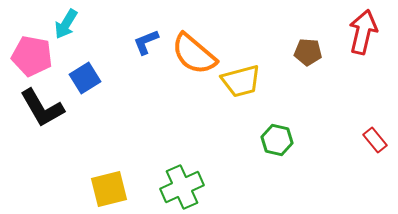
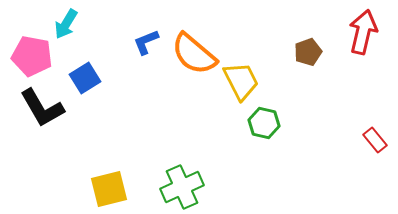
brown pentagon: rotated 24 degrees counterclockwise
yellow trapezoid: rotated 102 degrees counterclockwise
green hexagon: moved 13 px left, 17 px up
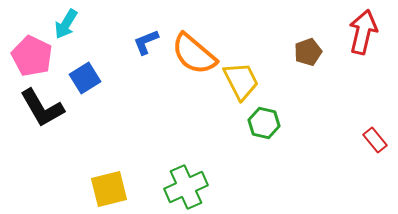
pink pentagon: rotated 15 degrees clockwise
green cross: moved 4 px right
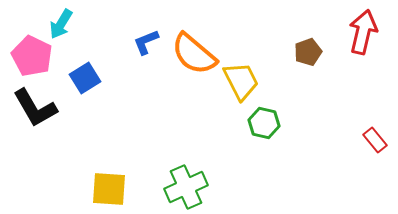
cyan arrow: moved 5 px left
black L-shape: moved 7 px left
yellow square: rotated 18 degrees clockwise
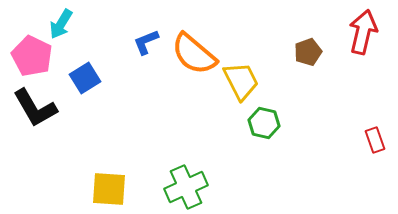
red rectangle: rotated 20 degrees clockwise
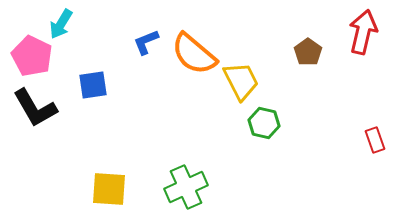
brown pentagon: rotated 16 degrees counterclockwise
blue square: moved 8 px right, 7 px down; rotated 24 degrees clockwise
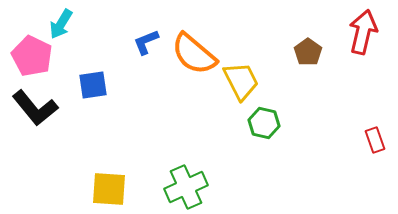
black L-shape: rotated 9 degrees counterclockwise
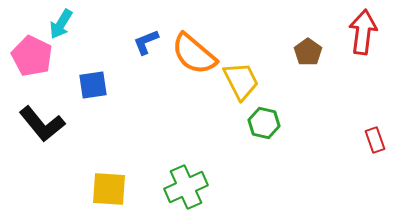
red arrow: rotated 6 degrees counterclockwise
black L-shape: moved 7 px right, 16 px down
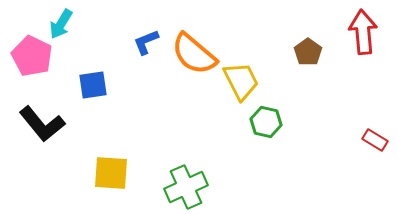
red arrow: rotated 12 degrees counterclockwise
green hexagon: moved 2 px right, 1 px up
red rectangle: rotated 40 degrees counterclockwise
yellow square: moved 2 px right, 16 px up
